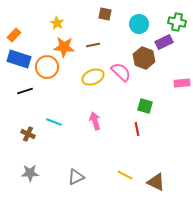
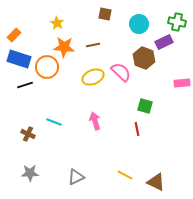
black line: moved 6 px up
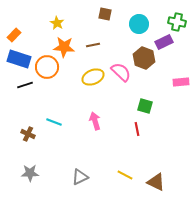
pink rectangle: moved 1 px left, 1 px up
gray triangle: moved 4 px right
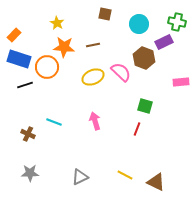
red line: rotated 32 degrees clockwise
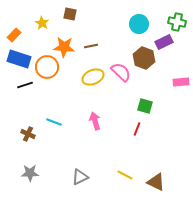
brown square: moved 35 px left
yellow star: moved 15 px left
brown line: moved 2 px left, 1 px down
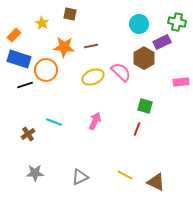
purple rectangle: moved 2 px left
brown hexagon: rotated 10 degrees clockwise
orange circle: moved 1 px left, 3 px down
pink arrow: rotated 42 degrees clockwise
brown cross: rotated 32 degrees clockwise
gray star: moved 5 px right
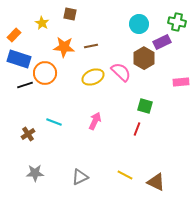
orange circle: moved 1 px left, 3 px down
